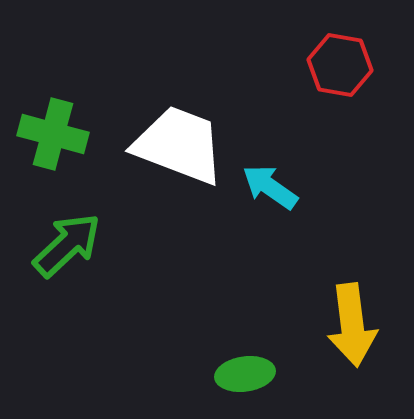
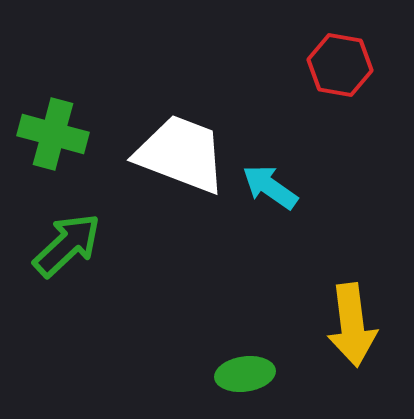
white trapezoid: moved 2 px right, 9 px down
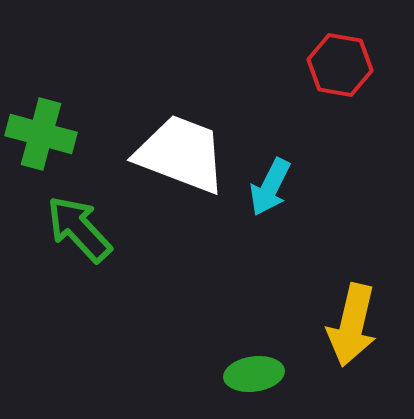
green cross: moved 12 px left
cyan arrow: rotated 98 degrees counterclockwise
green arrow: moved 12 px right, 16 px up; rotated 90 degrees counterclockwise
yellow arrow: rotated 20 degrees clockwise
green ellipse: moved 9 px right
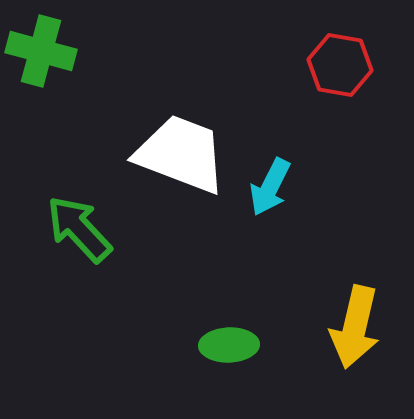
green cross: moved 83 px up
yellow arrow: moved 3 px right, 2 px down
green ellipse: moved 25 px left, 29 px up; rotated 6 degrees clockwise
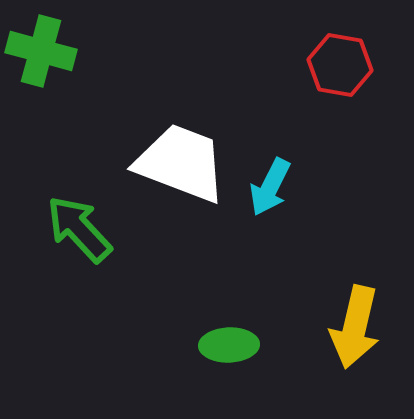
white trapezoid: moved 9 px down
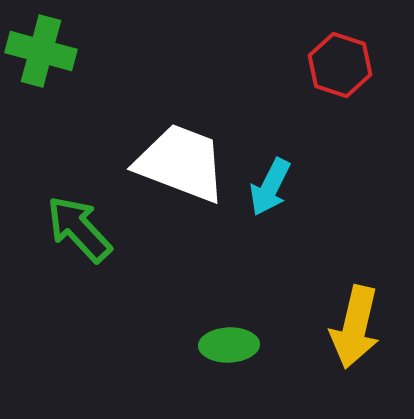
red hexagon: rotated 8 degrees clockwise
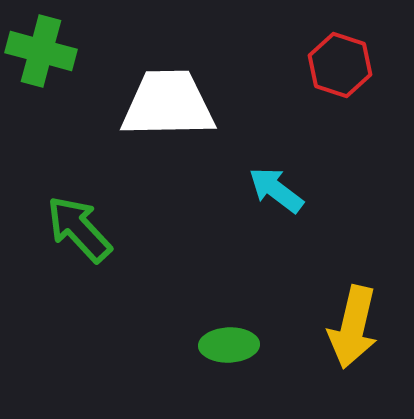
white trapezoid: moved 13 px left, 59 px up; rotated 22 degrees counterclockwise
cyan arrow: moved 6 px right, 3 px down; rotated 100 degrees clockwise
yellow arrow: moved 2 px left
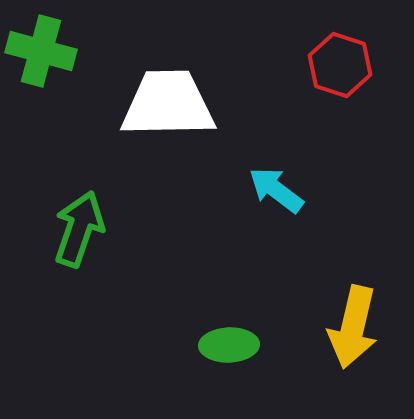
green arrow: rotated 62 degrees clockwise
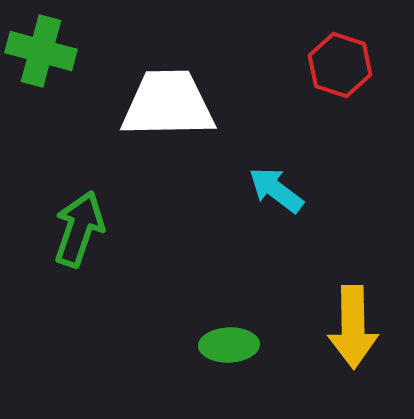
yellow arrow: rotated 14 degrees counterclockwise
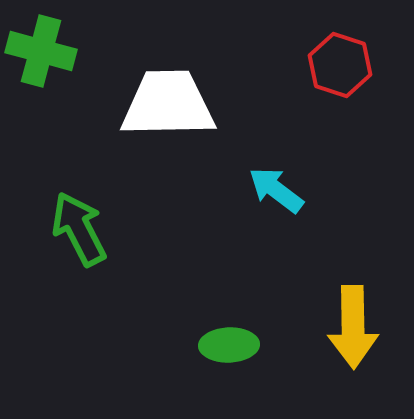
green arrow: rotated 46 degrees counterclockwise
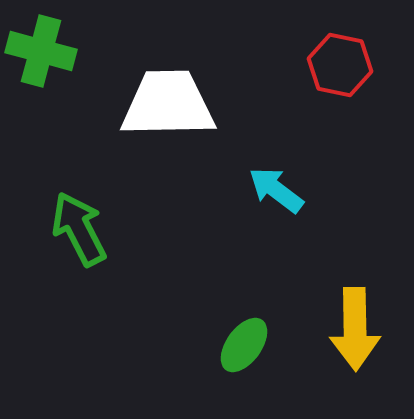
red hexagon: rotated 6 degrees counterclockwise
yellow arrow: moved 2 px right, 2 px down
green ellipse: moved 15 px right; rotated 52 degrees counterclockwise
